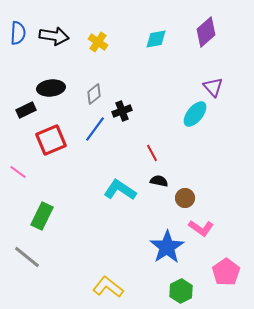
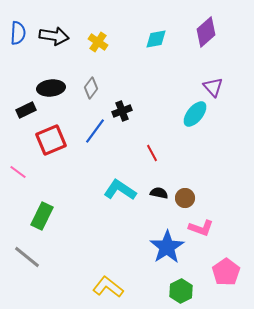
gray diamond: moved 3 px left, 6 px up; rotated 15 degrees counterclockwise
blue line: moved 2 px down
black semicircle: moved 12 px down
pink L-shape: rotated 15 degrees counterclockwise
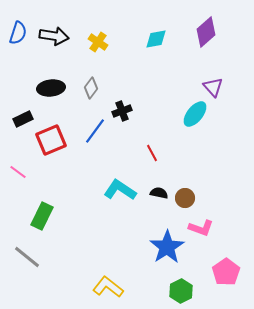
blue semicircle: rotated 15 degrees clockwise
black rectangle: moved 3 px left, 9 px down
